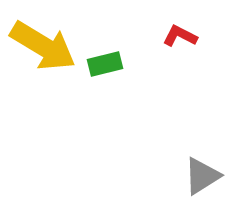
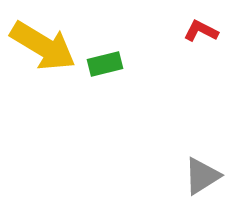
red L-shape: moved 21 px right, 5 px up
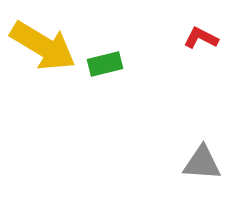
red L-shape: moved 7 px down
gray triangle: moved 13 px up; rotated 36 degrees clockwise
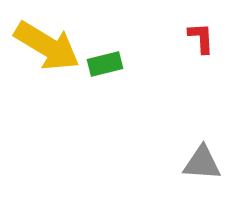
red L-shape: rotated 60 degrees clockwise
yellow arrow: moved 4 px right
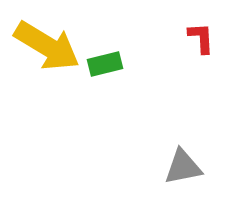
gray triangle: moved 19 px left, 4 px down; rotated 15 degrees counterclockwise
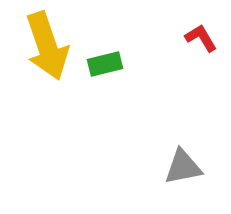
red L-shape: rotated 28 degrees counterclockwise
yellow arrow: rotated 40 degrees clockwise
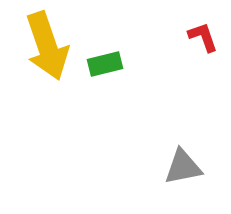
red L-shape: moved 2 px right, 1 px up; rotated 12 degrees clockwise
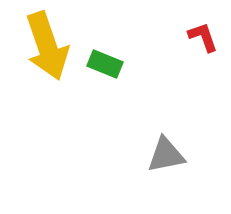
green rectangle: rotated 36 degrees clockwise
gray triangle: moved 17 px left, 12 px up
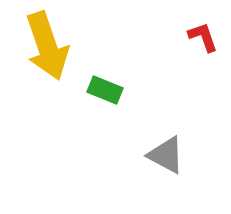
green rectangle: moved 26 px down
gray triangle: rotated 39 degrees clockwise
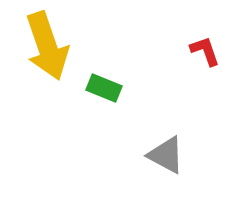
red L-shape: moved 2 px right, 14 px down
green rectangle: moved 1 px left, 2 px up
